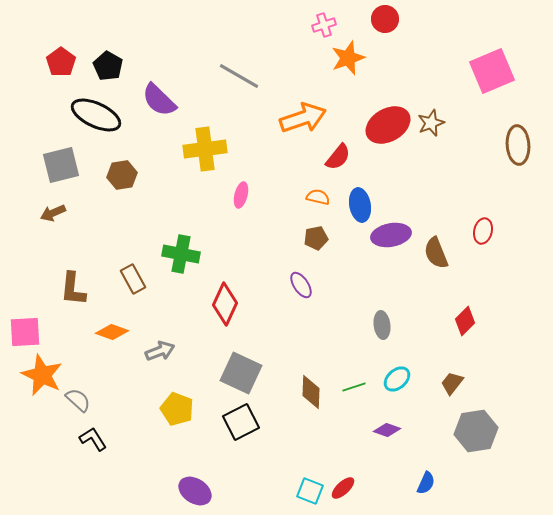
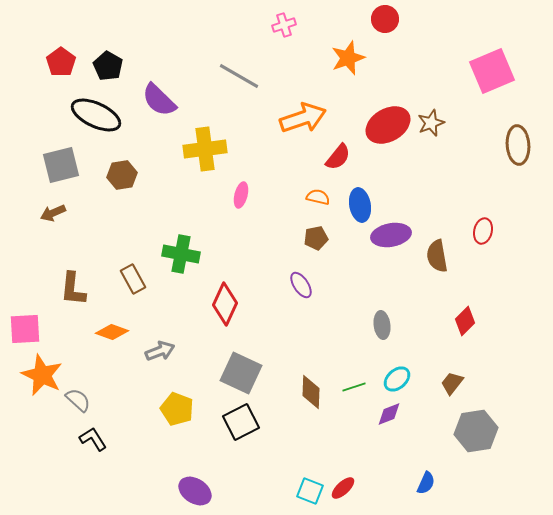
pink cross at (324, 25): moved 40 px left
brown semicircle at (436, 253): moved 1 px right, 3 px down; rotated 12 degrees clockwise
pink square at (25, 332): moved 3 px up
purple diamond at (387, 430): moved 2 px right, 16 px up; rotated 40 degrees counterclockwise
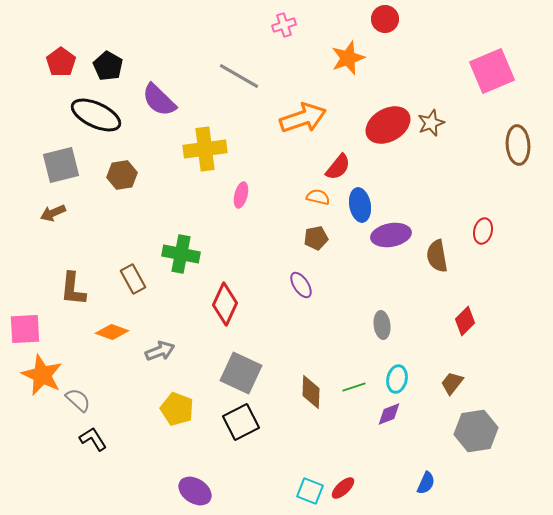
red semicircle at (338, 157): moved 10 px down
cyan ellipse at (397, 379): rotated 36 degrees counterclockwise
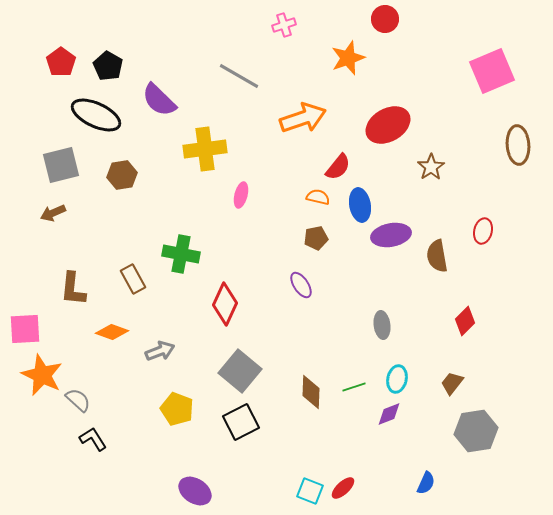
brown star at (431, 123): moved 44 px down; rotated 12 degrees counterclockwise
gray square at (241, 373): moved 1 px left, 2 px up; rotated 15 degrees clockwise
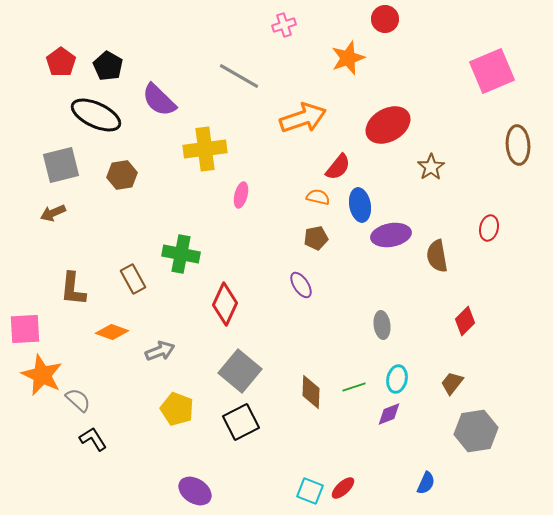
red ellipse at (483, 231): moved 6 px right, 3 px up
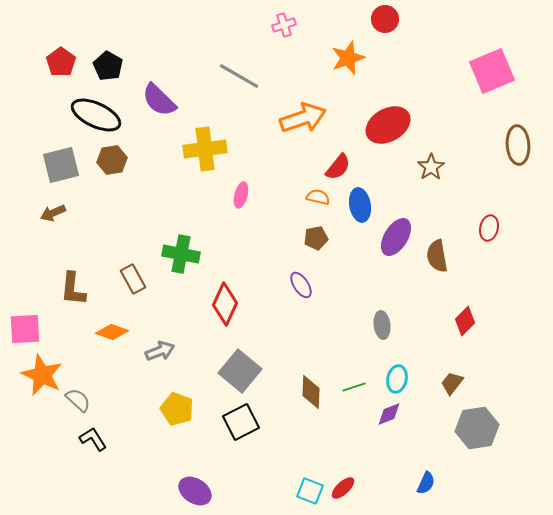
brown hexagon at (122, 175): moved 10 px left, 15 px up
purple ellipse at (391, 235): moved 5 px right, 2 px down; rotated 48 degrees counterclockwise
gray hexagon at (476, 431): moved 1 px right, 3 px up
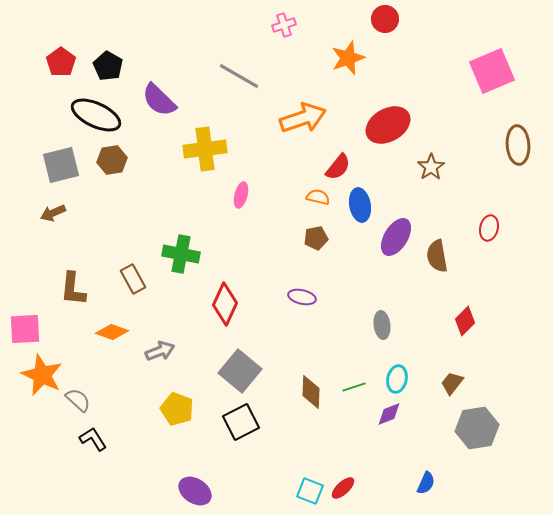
purple ellipse at (301, 285): moved 1 px right, 12 px down; rotated 44 degrees counterclockwise
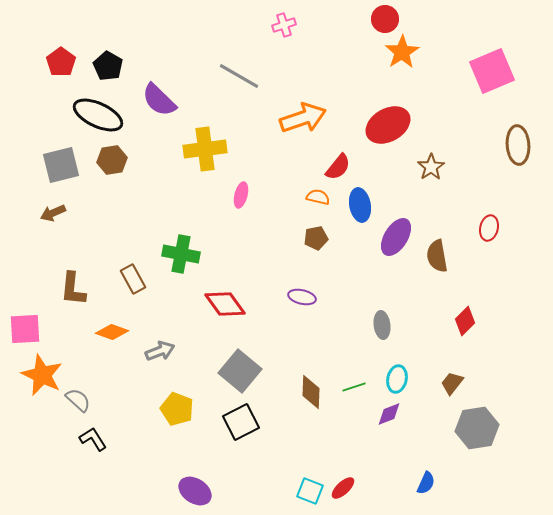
orange star at (348, 58): moved 54 px right, 6 px up; rotated 12 degrees counterclockwise
black ellipse at (96, 115): moved 2 px right
red diamond at (225, 304): rotated 60 degrees counterclockwise
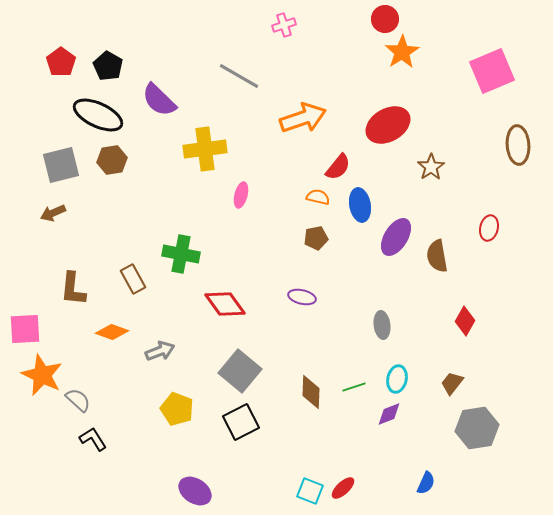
red diamond at (465, 321): rotated 16 degrees counterclockwise
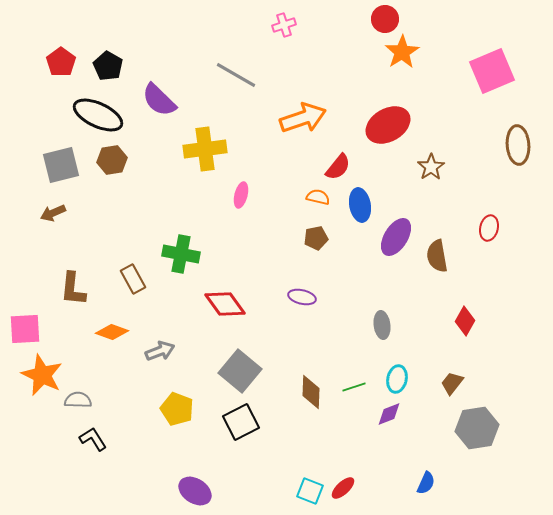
gray line at (239, 76): moved 3 px left, 1 px up
gray semicircle at (78, 400): rotated 40 degrees counterclockwise
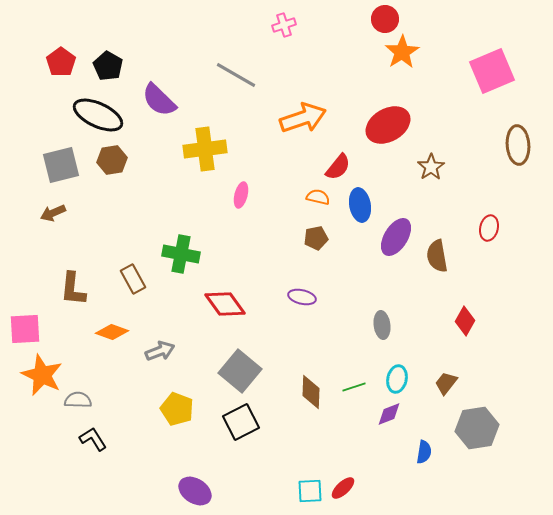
brown trapezoid at (452, 383): moved 6 px left
blue semicircle at (426, 483): moved 2 px left, 31 px up; rotated 15 degrees counterclockwise
cyan square at (310, 491): rotated 24 degrees counterclockwise
